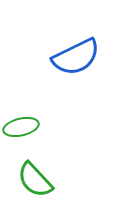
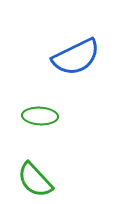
green ellipse: moved 19 px right, 11 px up; rotated 16 degrees clockwise
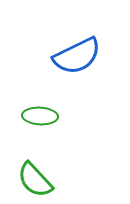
blue semicircle: moved 1 px right, 1 px up
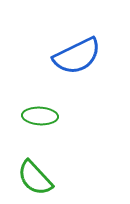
green semicircle: moved 2 px up
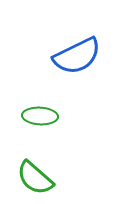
green semicircle: rotated 6 degrees counterclockwise
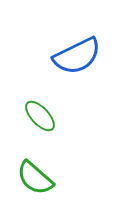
green ellipse: rotated 44 degrees clockwise
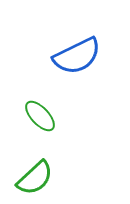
green semicircle: rotated 84 degrees counterclockwise
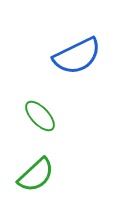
green semicircle: moved 1 px right, 3 px up
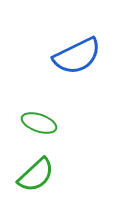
green ellipse: moved 1 px left, 7 px down; rotated 28 degrees counterclockwise
